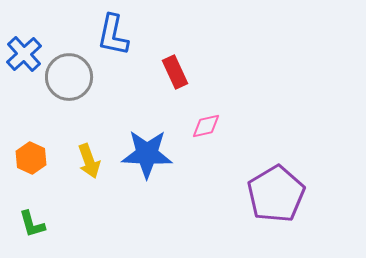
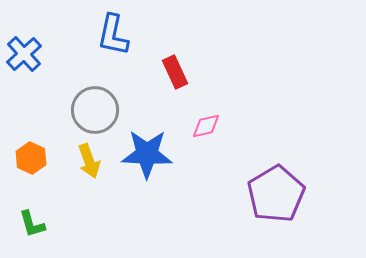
gray circle: moved 26 px right, 33 px down
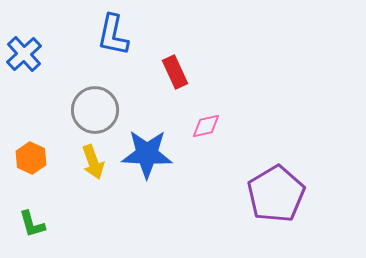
yellow arrow: moved 4 px right, 1 px down
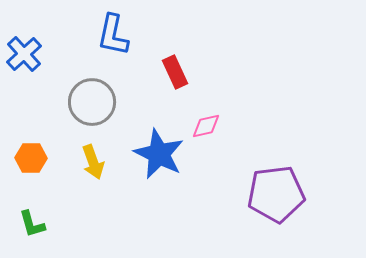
gray circle: moved 3 px left, 8 px up
blue star: moved 12 px right; rotated 24 degrees clockwise
orange hexagon: rotated 24 degrees counterclockwise
purple pentagon: rotated 24 degrees clockwise
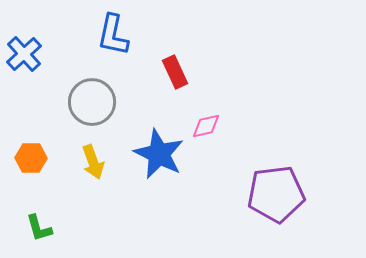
green L-shape: moved 7 px right, 4 px down
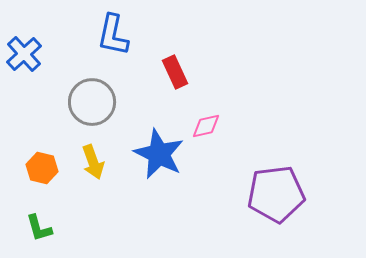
orange hexagon: moved 11 px right, 10 px down; rotated 12 degrees clockwise
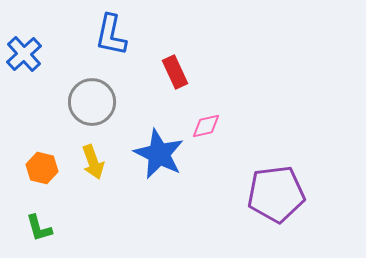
blue L-shape: moved 2 px left
